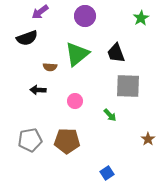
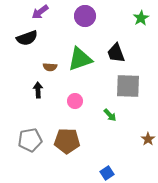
green triangle: moved 3 px right, 5 px down; rotated 20 degrees clockwise
black arrow: rotated 84 degrees clockwise
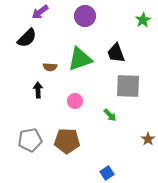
green star: moved 2 px right, 2 px down
black semicircle: rotated 25 degrees counterclockwise
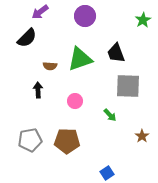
brown semicircle: moved 1 px up
brown star: moved 6 px left, 3 px up
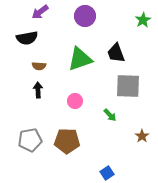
black semicircle: rotated 35 degrees clockwise
brown semicircle: moved 11 px left
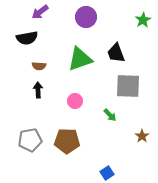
purple circle: moved 1 px right, 1 px down
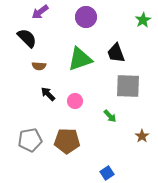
black semicircle: rotated 125 degrees counterclockwise
black arrow: moved 10 px right, 4 px down; rotated 42 degrees counterclockwise
green arrow: moved 1 px down
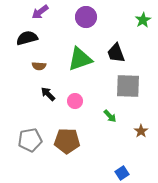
black semicircle: rotated 60 degrees counterclockwise
brown star: moved 1 px left, 5 px up
blue square: moved 15 px right
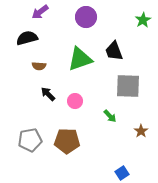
black trapezoid: moved 2 px left, 2 px up
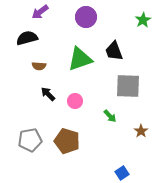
brown pentagon: rotated 15 degrees clockwise
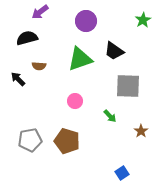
purple circle: moved 4 px down
black trapezoid: rotated 35 degrees counterclockwise
black arrow: moved 30 px left, 15 px up
